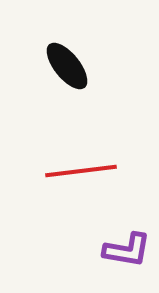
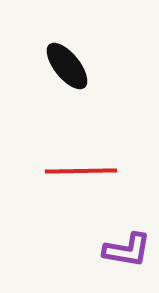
red line: rotated 6 degrees clockwise
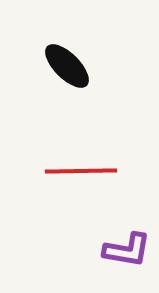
black ellipse: rotated 6 degrees counterclockwise
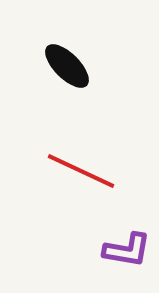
red line: rotated 26 degrees clockwise
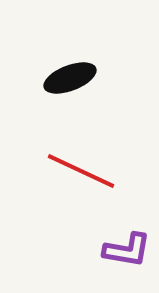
black ellipse: moved 3 px right, 12 px down; rotated 66 degrees counterclockwise
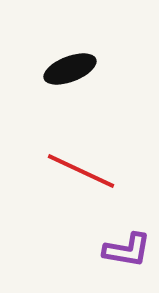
black ellipse: moved 9 px up
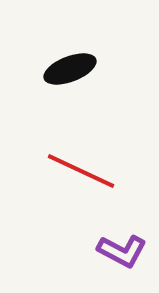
purple L-shape: moved 5 px left, 1 px down; rotated 18 degrees clockwise
